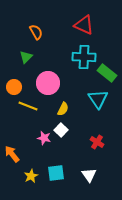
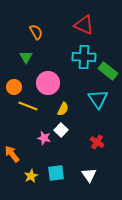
green triangle: rotated 16 degrees counterclockwise
green rectangle: moved 1 px right, 2 px up
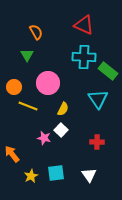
green triangle: moved 1 px right, 2 px up
red cross: rotated 32 degrees counterclockwise
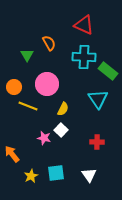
orange semicircle: moved 13 px right, 11 px down
pink circle: moved 1 px left, 1 px down
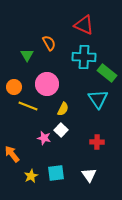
green rectangle: moved 1 px left, 2 px down
